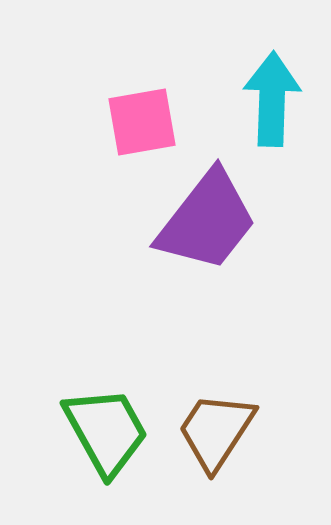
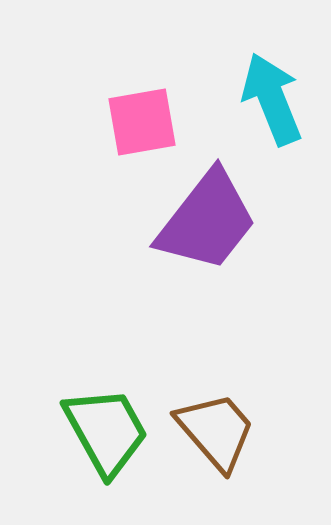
cyan arrow: rotated 24 degrees counterclockwise
brown trapezoid: rotated 106 degrees clockwise
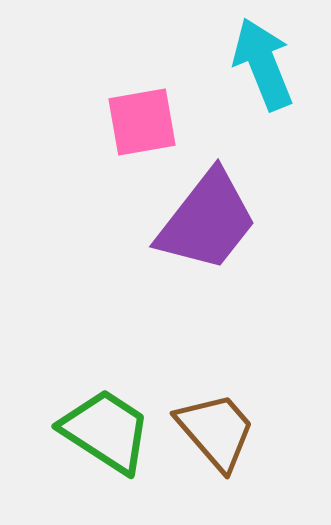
cyan arrow: moved 9 px left, 35 px up
green trapezoid: rotated 28 degrees counterclockwise
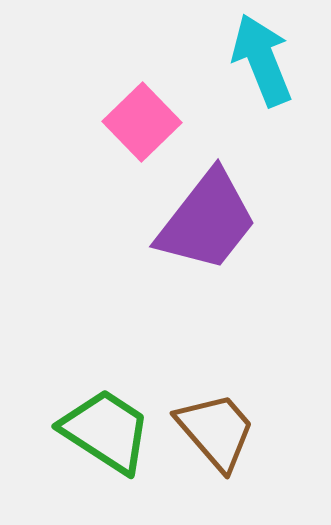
cyan arrow: moved 1 px left, 4 px up
pink square: rotated 34 degrees counterclockwise
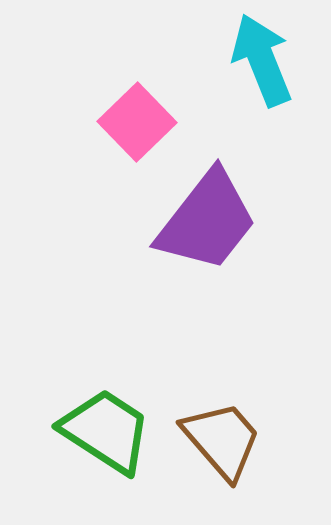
pink square: moved 5 px left
brown trapezoid: moved 6 px right, 9 px down
